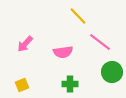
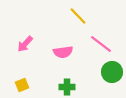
pink line: moved 1 px right, 2 px down
green cross: moved 3 px left, 3 px down
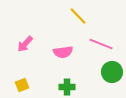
pink line: rotated 15 degrees counterclockwise
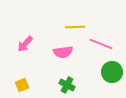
yellow line: moved 3 px left, 11 px down; rotated 48 degrees counterclockwise
green cross: moved 2 px up; rotated 28 degrees clockwise
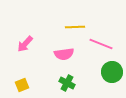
pink semicircle: moved 1 px right, 2 px down
green cross: moved 2 px up
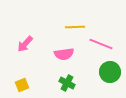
green circle: moved 2 px left
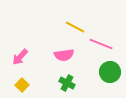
yellow line: rotated 30 degrees clockwise
pink arrow: moved 5 px left, 13 px down
pink semicircle: moved 1 px down
yellow square: rotated 24 degrees counterclockwise
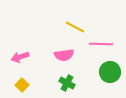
pink line: rotated 20 degrees counterclockwise
pink arrow: rotated 30 degrees clockwise
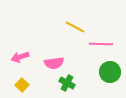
pink semicircle: moved 10 px left, 8 px down
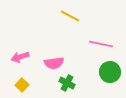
yellow line: moved 5 px left, 11 px up
pink line: rotated 10 degrees clockwise
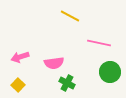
pink line: moved 2 px left, 1 px up
yellow square: moved 4 px left
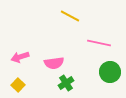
green cross: moved 1 px left; rotated 28 degrees clockwise
